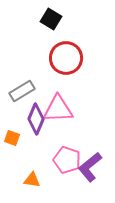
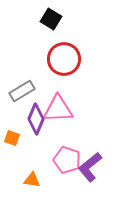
red circle: moved 2 px left, 1 px down
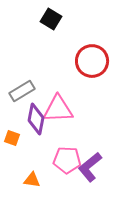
red circle: moved 28 px right, 2 px down
purple diamond: rotated 12 degrees counterclockwise
pink pentagon: rotated 16 degrees counterclockwise
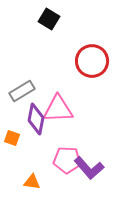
black square: moved 2 px left
purple L-shape: moved 1 px left, 1 px down; rotated 92 degrees counterclockwise
orange triangle: moved 2 px down
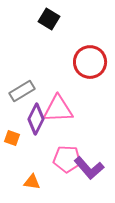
red circle: moved 2 px left, 1 px down
purple diamond: rotated 16 degrees clockwise
pink pentagon: moved 1 px up
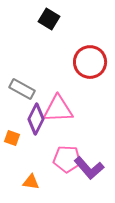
gray rectangle: moved 2 px up; rotated 60 degrees clockwise
orange triangle: moved 1 px left
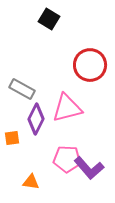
red circle: moved 3 px down
pink triangle: moved 9 px right, 1 px up; rotated 12 degrees counterclockwise
orange square: rotated 28 degrees counterclockwise
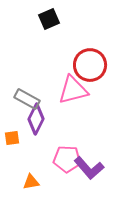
black square: rotated 35 degrees clockwise
gray rectangle: moved 5 px right, 10 px down
pink triangle: moved 6 px right, 18 px up
orange triangle: rotated 18 degrees counterclockwise
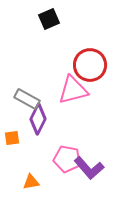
purple diamond: moved 2 px right
pink pentagon: rotated 8 degrees clockwise
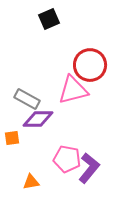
purple diamond: rotated 64 degrees clockwise
purple L-shape: rotated 100 degrees counterclockwise
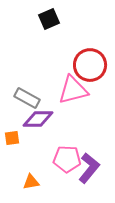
gray rectangle: moved 1 px up
pink pentagon: rotated 8 degrees counterclockwise
